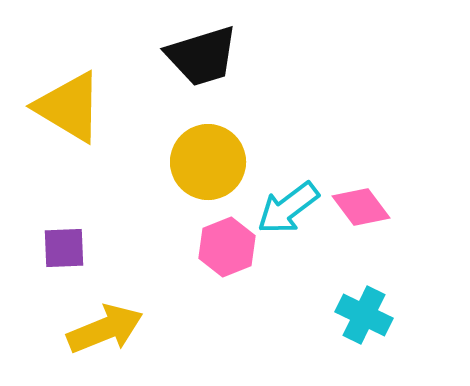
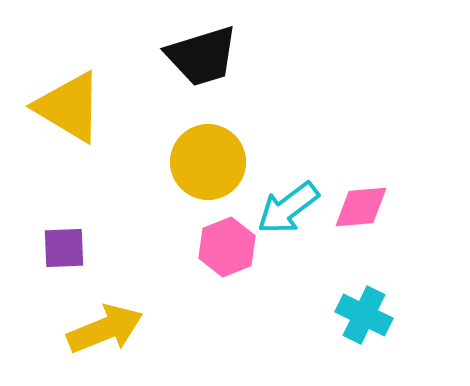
pink diamond: rotated 58 degrees counterclockwise
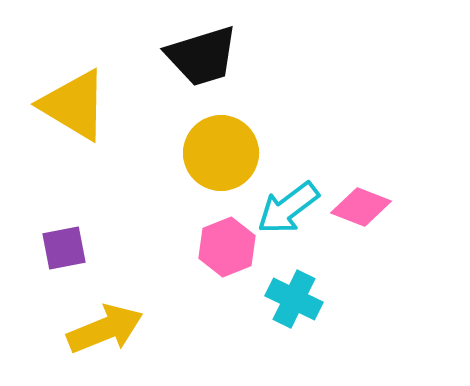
yellow triangle: moved 5 px right, 2 px up
yellow circle: moved 13 px right, 9 px up
pink diamond: rotated 26 degrees clockwise
purple square: rotated 9 degrees counterclockwise
cyan cross: moved 70 px left, 16 px up
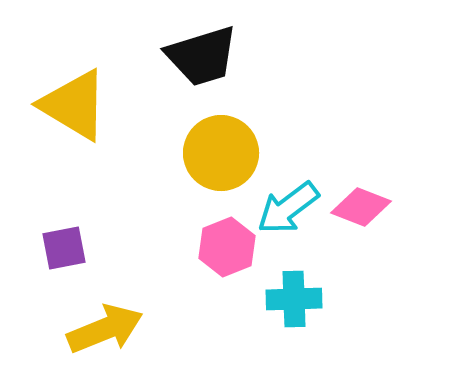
cyan cross: rotated 28 degrees counterclockwise
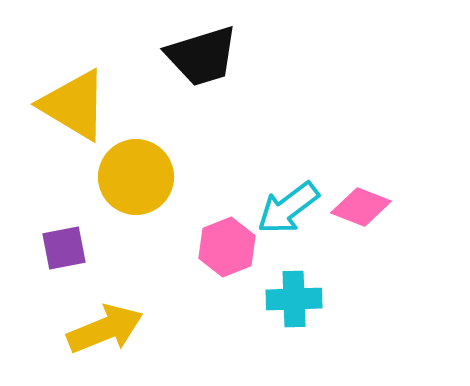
yellow circle: moved 85 px left, 24 px down
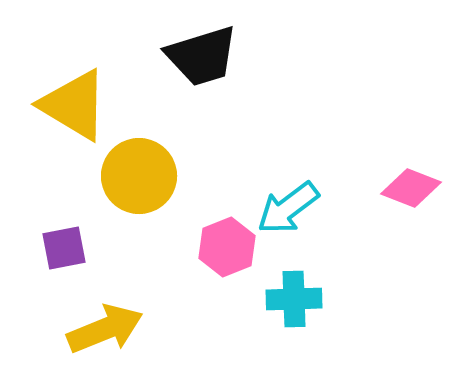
yellow circle: moved 3 px right, 1 px up
pink diamond: moved 50 px right, 19 px up
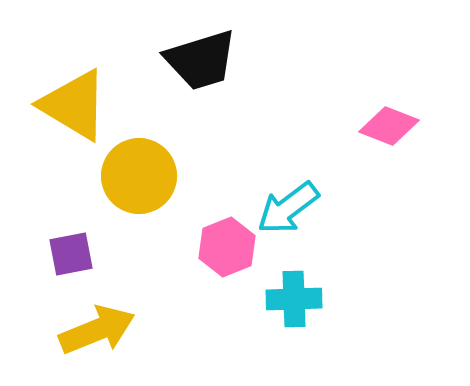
black trapezoid: moved 1 px left, 4 px down
pink diamond: moved 22 px left, 62 px up
purple square: moved 7 px right, 6 px down
yellow arrow: moved 8 px left, 1 px down
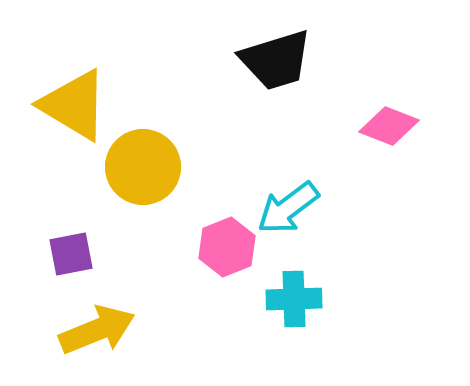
black trapezoid: moved 75 px right
yellow circle: moved 4 px right, 9 px up
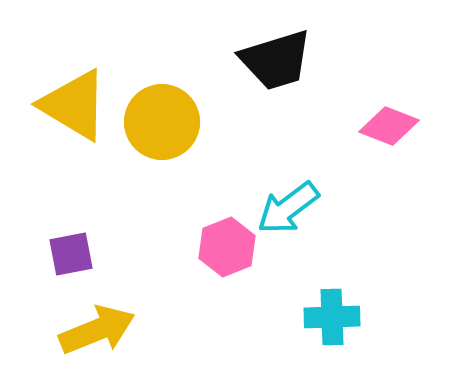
yellow circle: moved 19 px right, 45 px up
cyan cross: moved 38 px right, 18 px down
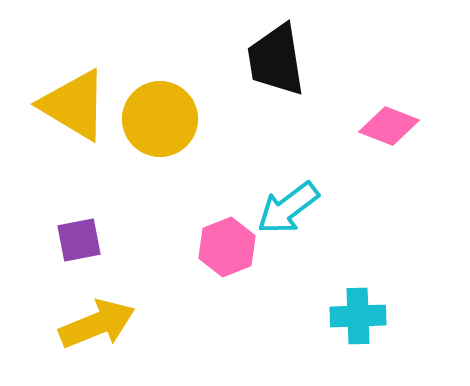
black trapezoid: rotated 98 degrees clockwise
yellow circle: moved 2 px left, 3 px up
purple square: moved 8 px right, 14 px up
cyan cross: moved 26 px right, 1 px up
yellow arrow: moved 6 px up
